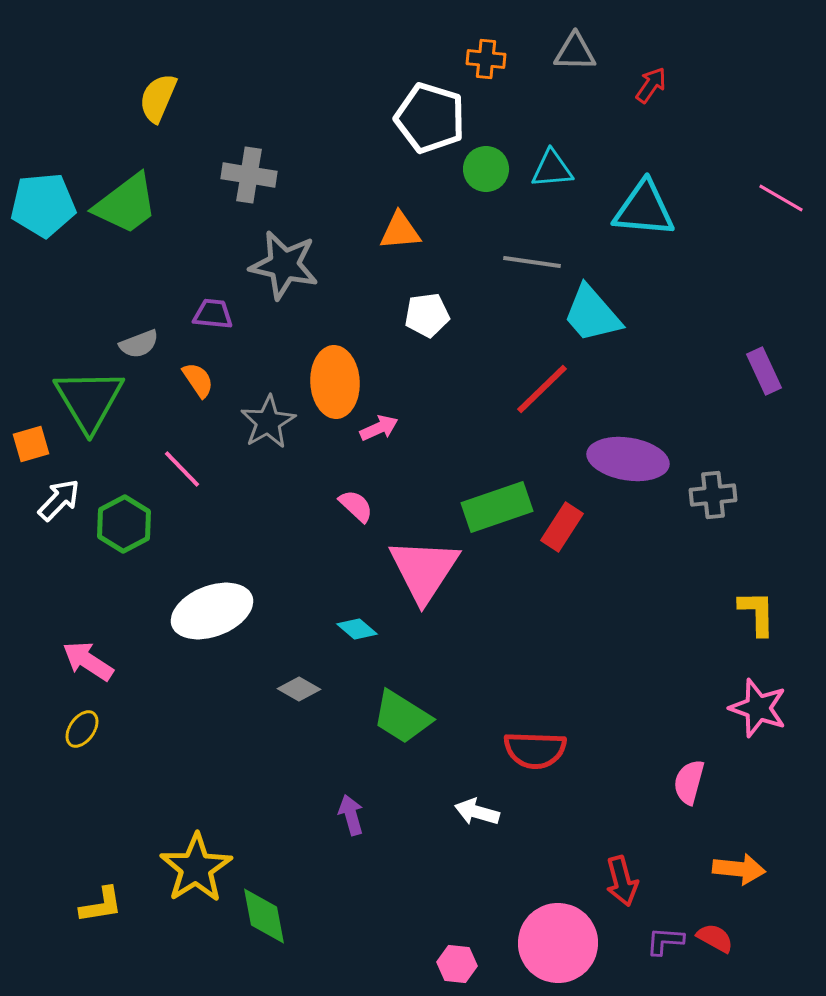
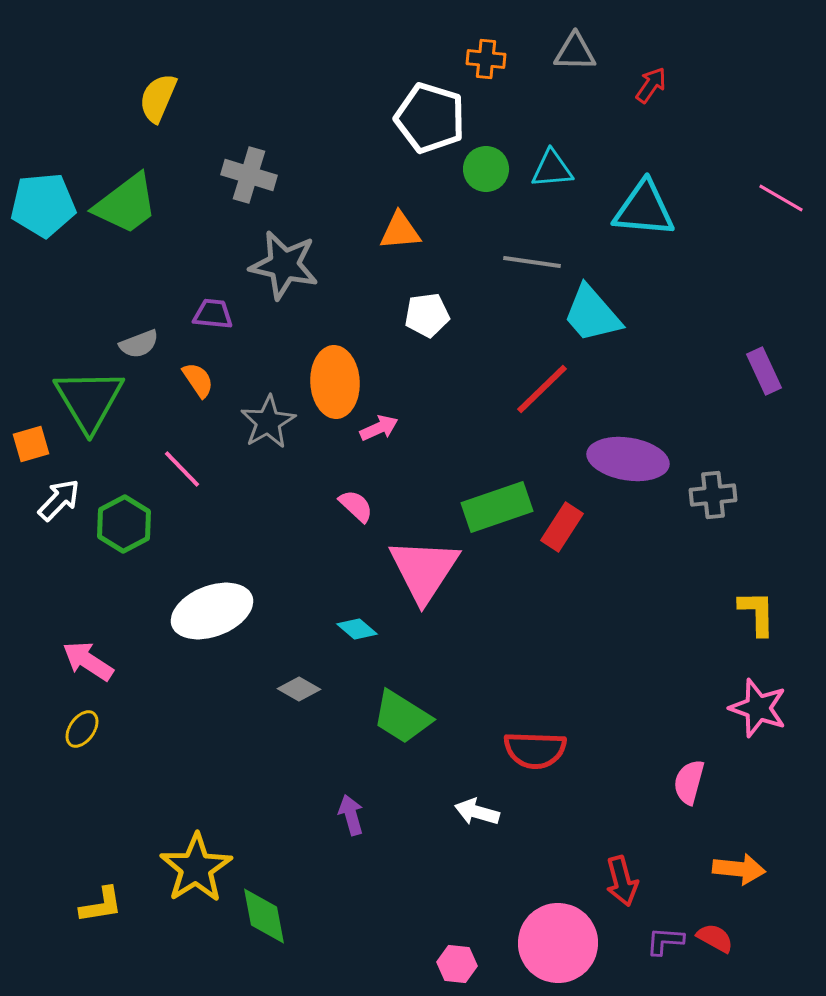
gray cross at (249, 175): rotated 8 degrees clockwise
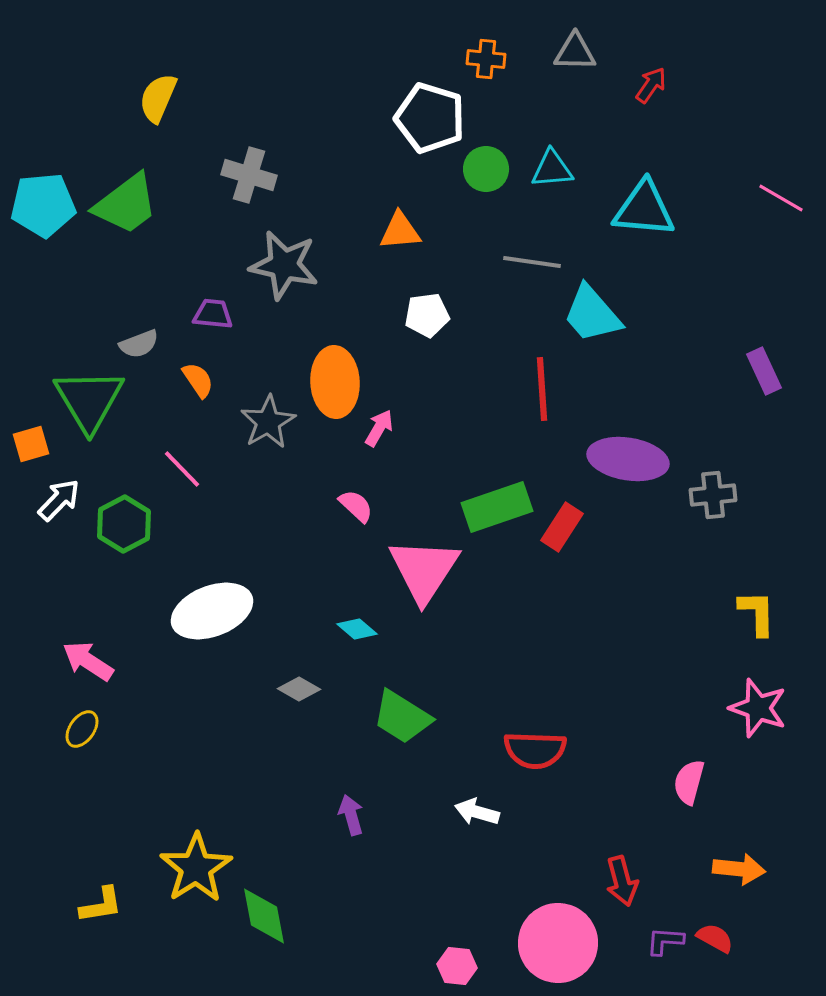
red line at (542, 389): rotated 50 degrees counterclockwise
pink arrow at (379, 428): rotated 36 degrees counterclockwise
pink hexagon at (457, 964): moved 2 px down
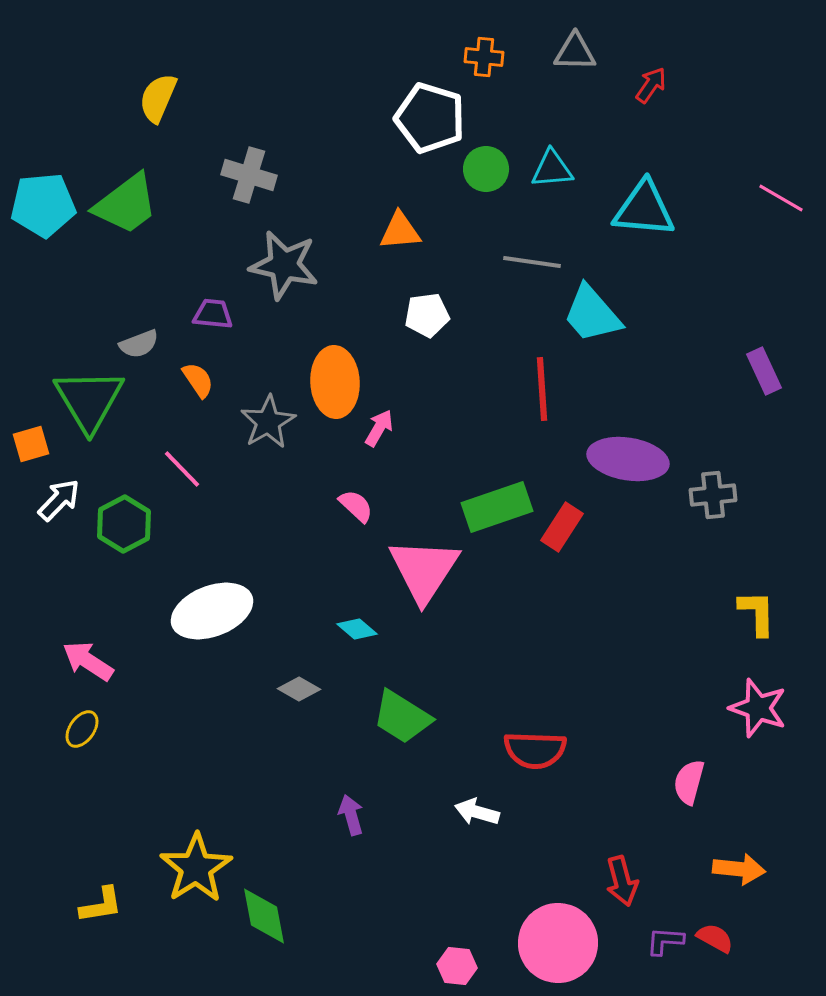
orange cross at (486, 59): moved 2 px left, 2 px up
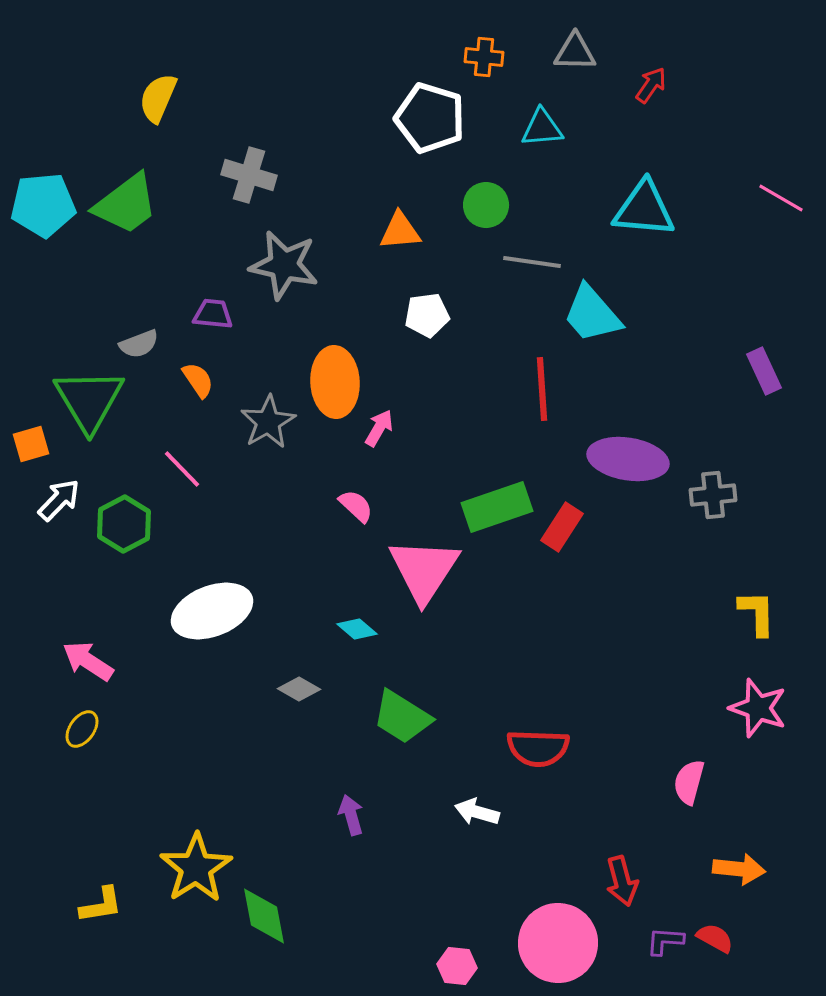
green circle at (486, 169): moved 36 px down
cyan triangle at (552, 169): moved 10 px left, 41 px up
red semicircle at (535, 750): moved 3 px right, 2 px up
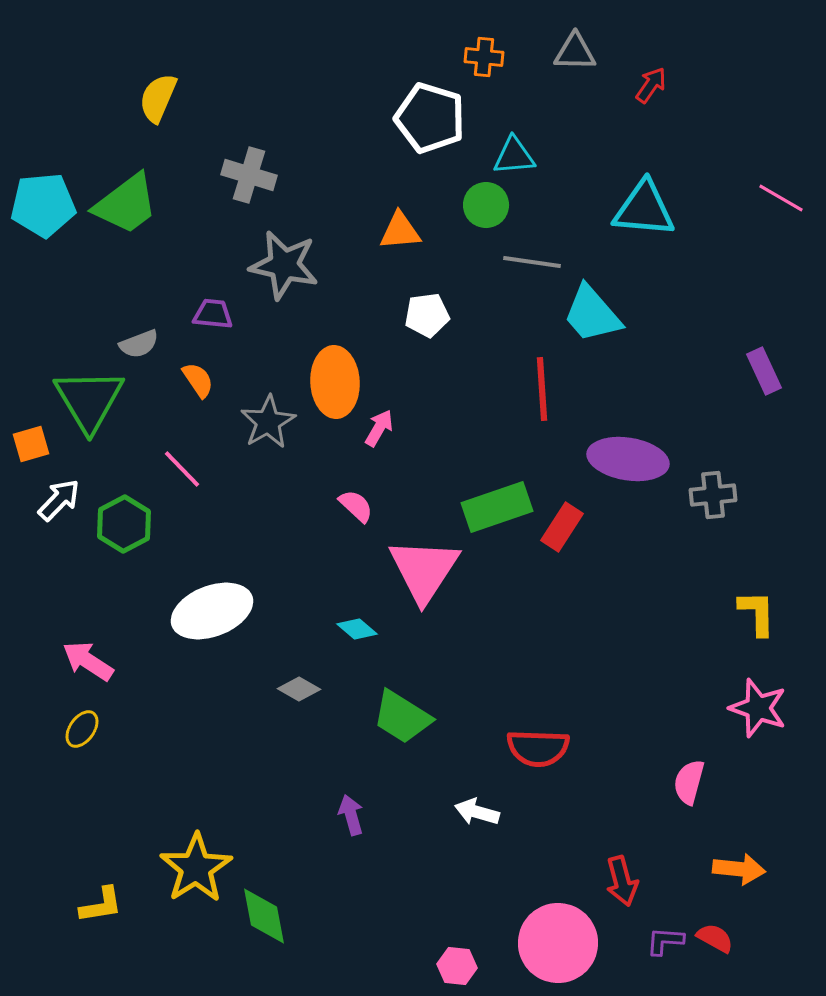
cyan triangle at (542, 128): moved 28 px left, 28 px down
